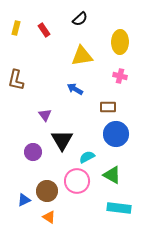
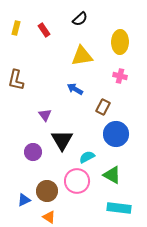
brown rectangle: moved 5 px left; rotated 63 degrees counterclockwise
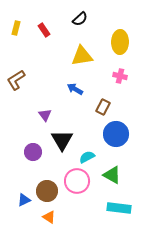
brown L-shape: rotated 45 degrees clockwise
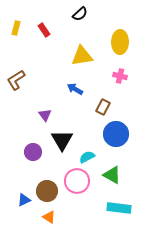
black semicircle: moved 5 px up
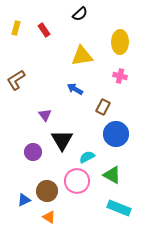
cyan rectangle: rotated 15 degrees clockwise
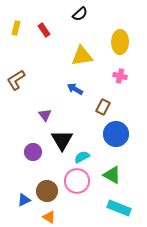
cyan semicircle: moved 5 px left
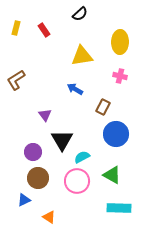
brown circle: moved 9 px left, 13 px up
cyan rectangle: rotated 20 degrees counterclockwise
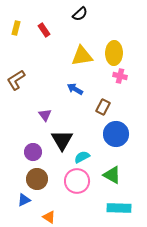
yellow ellipse: moved 6 px left, 11 px down
brown circle: moved 1 px left, 1 px down
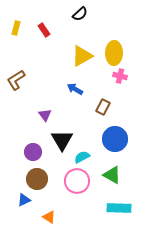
yellow triangle: rotated 20 degrees counterclockwise
blue circle: moved 1 px left, 5 px down
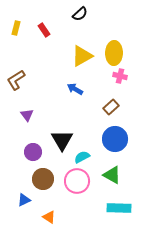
brown rectangle: moved 8 px right; rotated 21 degrees clockwise
purple triangle: moved 18 px left
brown circle: moved 6 px right
